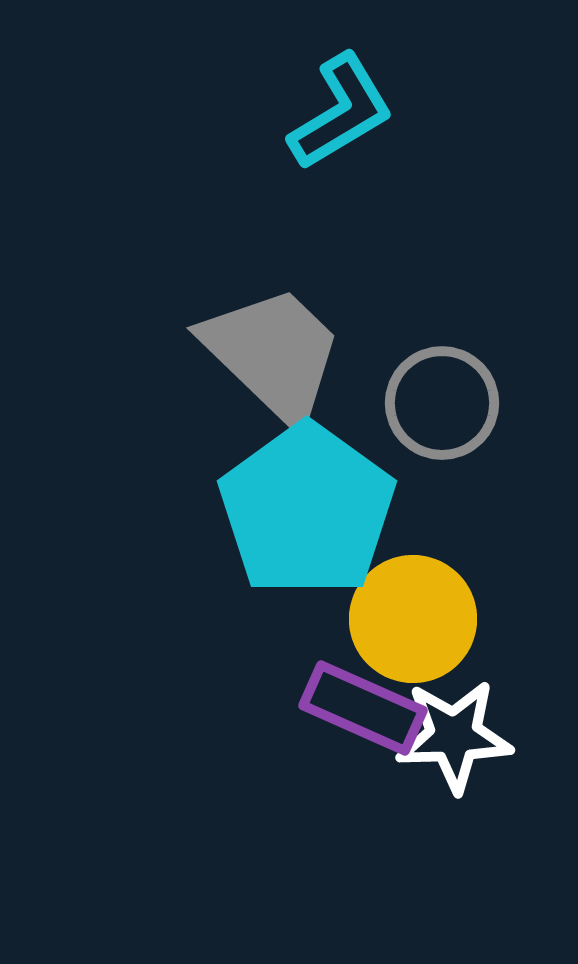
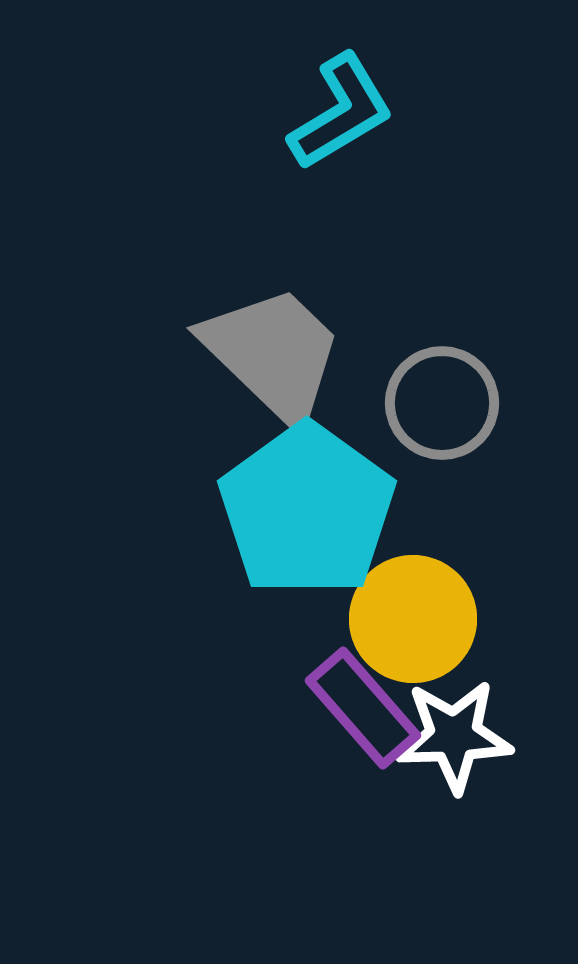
purple rectangle: rotated 25 degrees clockwise
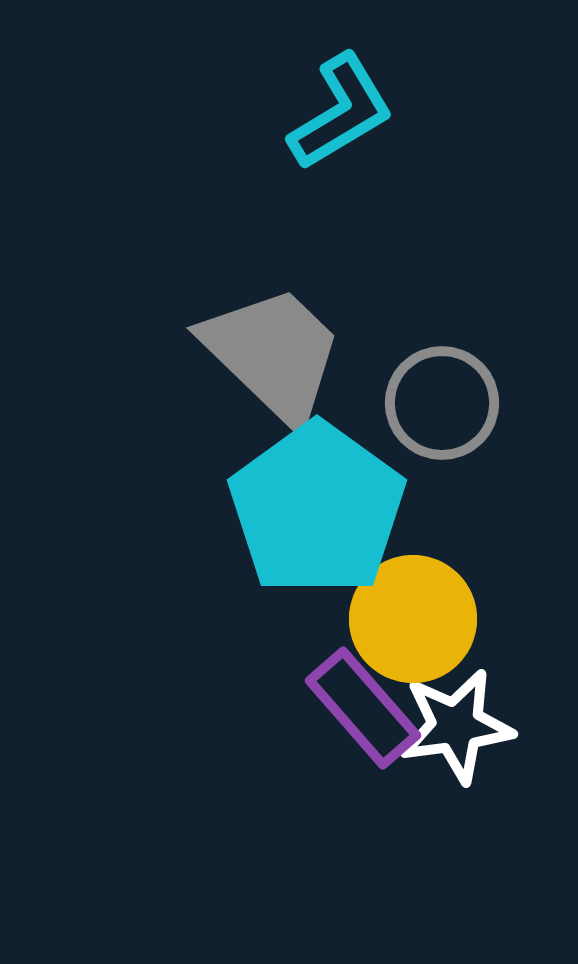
cyan pentagon: moved 10 px right, 1 px up
white star: moved 2 px right, 10 px up; rotated 6 degrees counterclockwise
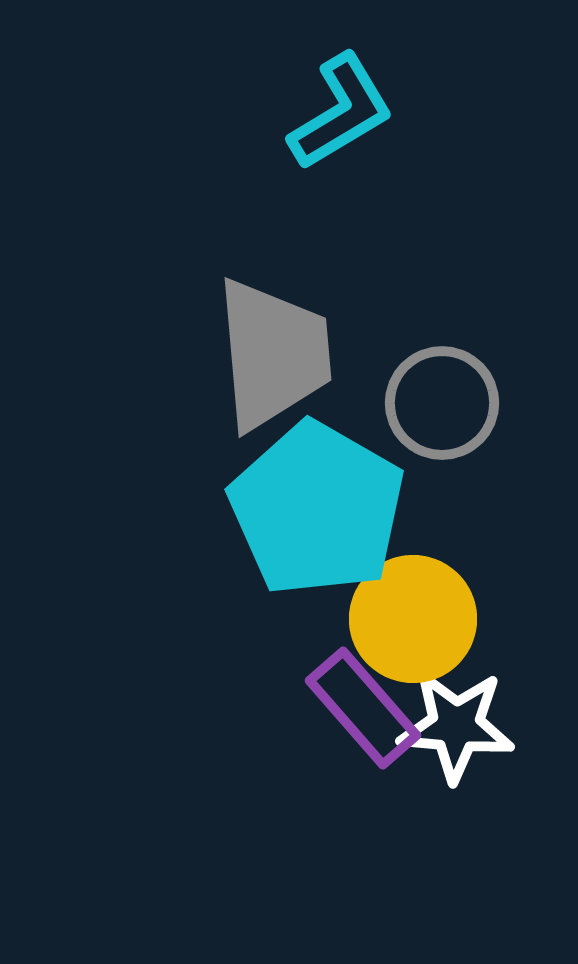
gray trapezoid: rotated 41 degrees clockwise
cyan pentagon: rotated 6 degrees counterclockwise
white star: rotated 13 degrees clockwise
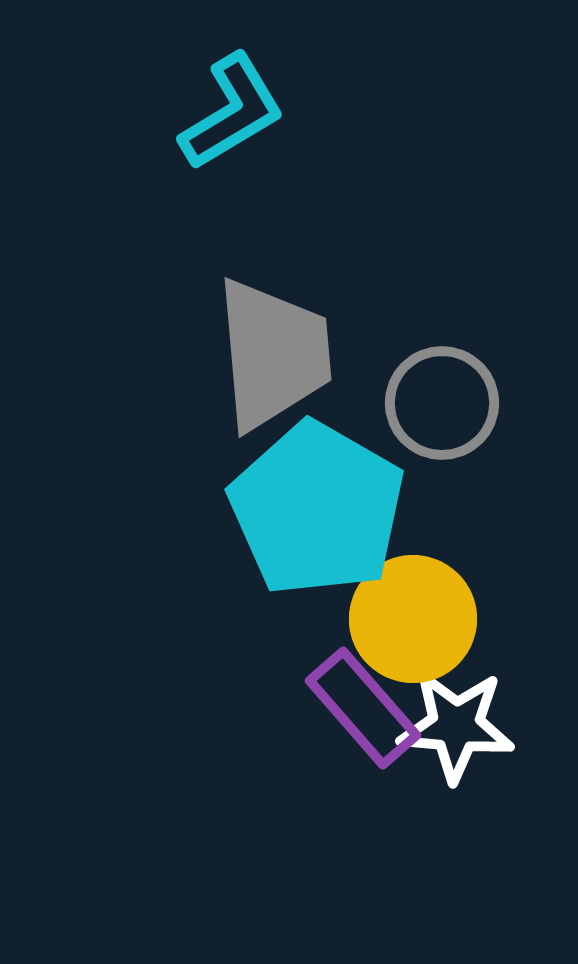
cyan L-shape: moved 109 px left
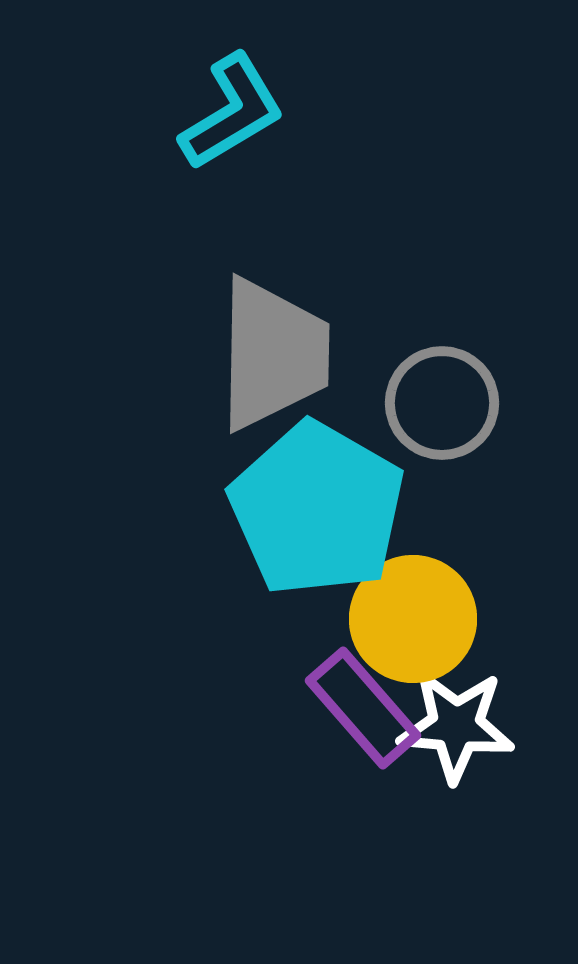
gray trapezoid: rotated 6 degrees clockwise
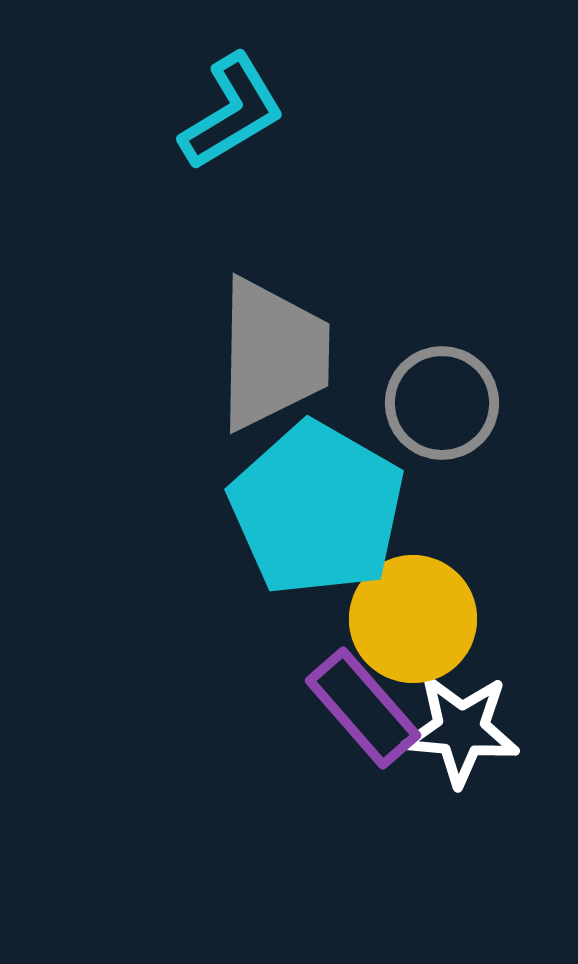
white star: moved 5 px right, 4 px down
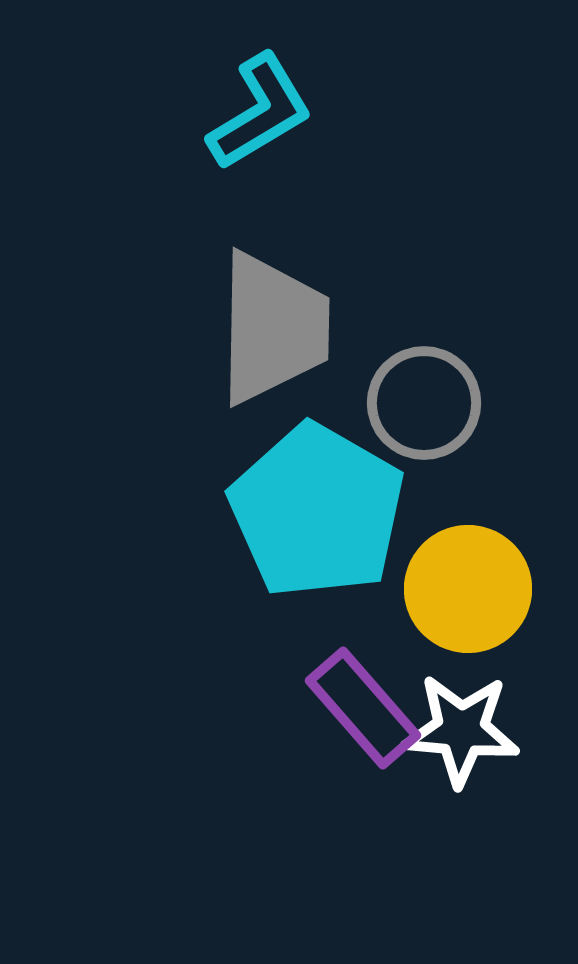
cyan L-shape: moved 28 px right
gray trapezoid: moved 26 px up
gray circle: moved 18 px left
cyan pentagon: moved 2 px down
yellow circle: moved 55 px right, 30 px up
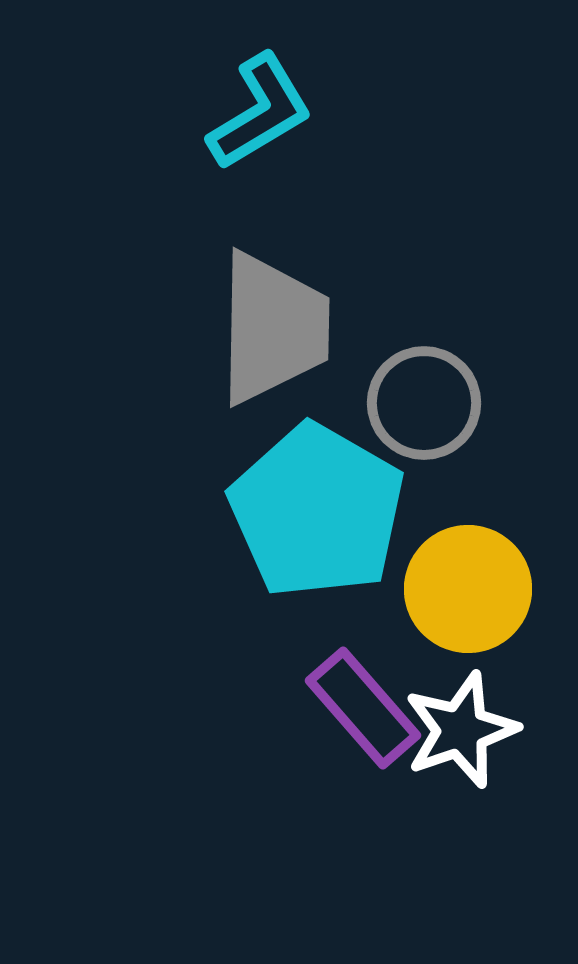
white star: rotated 24 degrees counterclockwise
